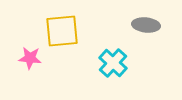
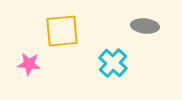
gray ellipse: moved 1 px left, 1 px down
pink star: moved 1 px left, 6 px down
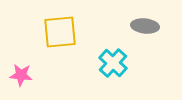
yellow square: moved 2 px left, 1 px down
pink star: moved 8 px left, 11 px down
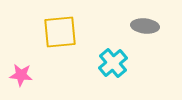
cyan cross: rotated 8 degrees clockwise
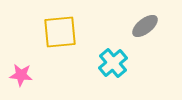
gray ellipse: rotated 44 degrees counterclockwise
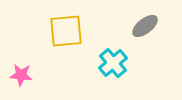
yellow square: moved 6 px right, 1 px up
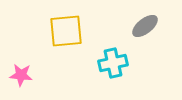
cyan cross: rotated 28 degrees clockwise
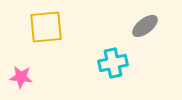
yellow square: moved 20 px left, 4 px up
pink star: moved 2 px down
